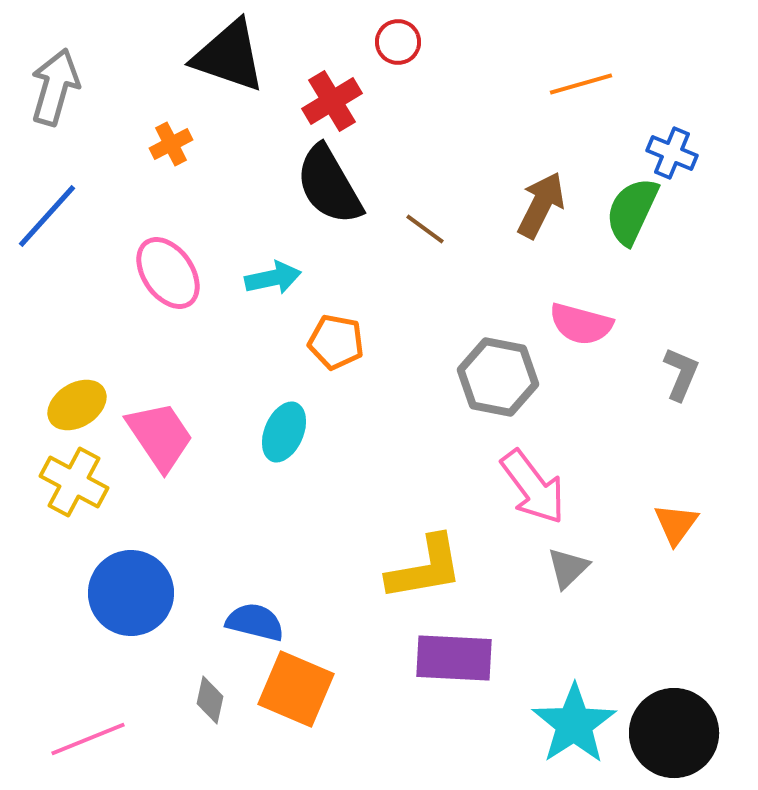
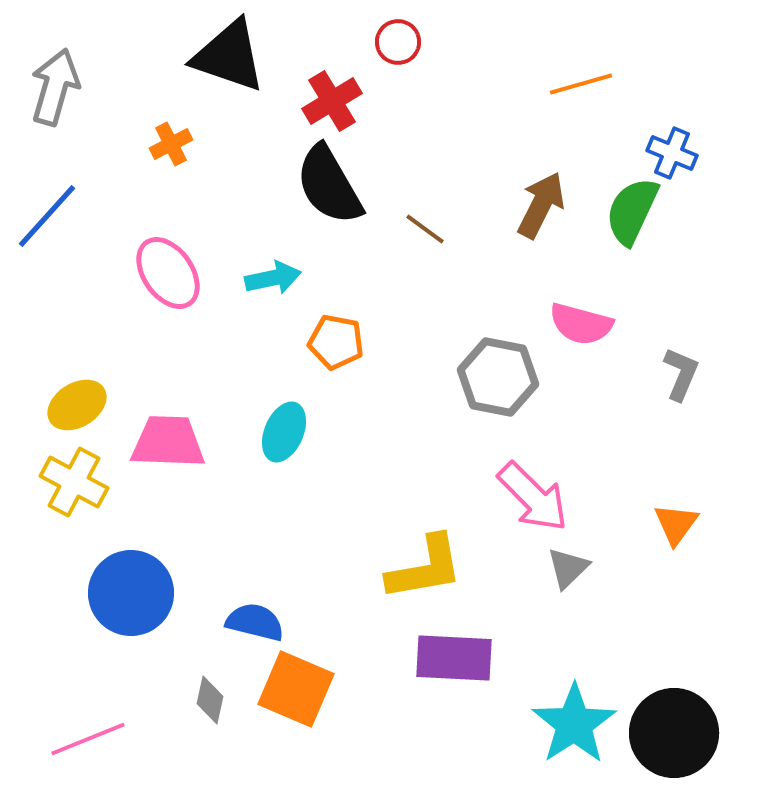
pink trapezoid: moved 8 px right, 6 px down; rotated 54 degrees counterclockwise
pink arrow: moved 10 px down; rotated 8 degrees counterclockwise
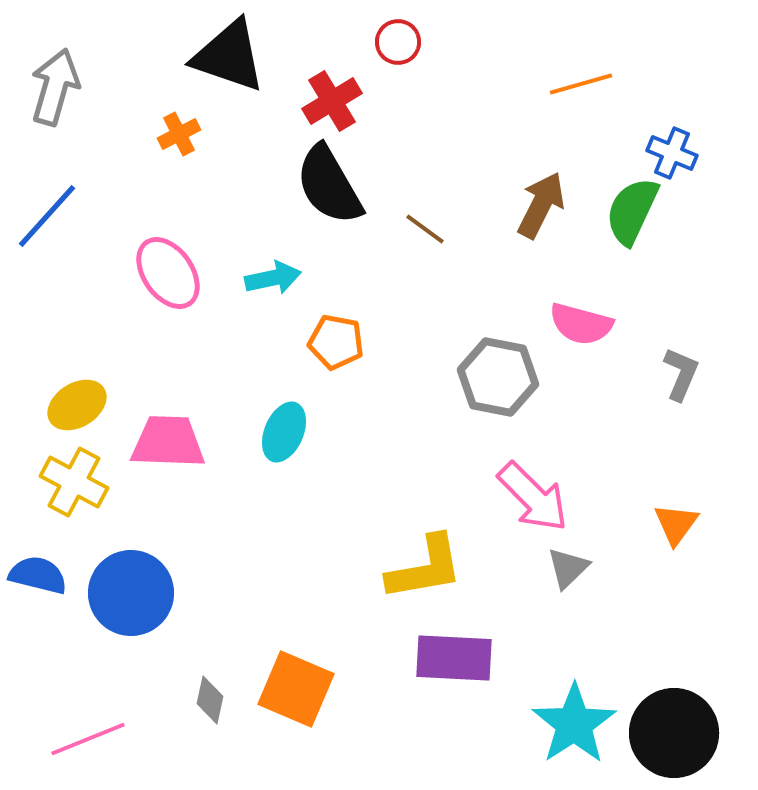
orange cross: moved 8 px right, 10 px up
blue semicircle: moved 217 px left, 47 px up
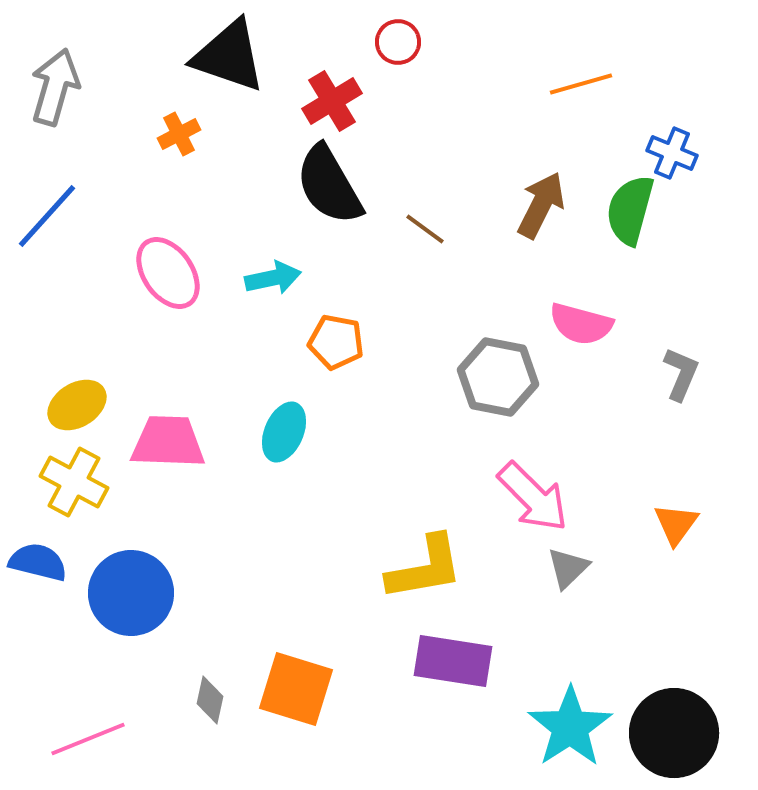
green semicircle: moved 2 px left, 1 px up; rotated 10 degrees counterclockwise
blue semicircle: moved 13 px up
purple rectangle: moved 1 px left, 3 px down; rotated 6 degrees clockwise
orange square: rotated 6 degrees counterclockwise
cyan star: moved 4 px left, 3 px down
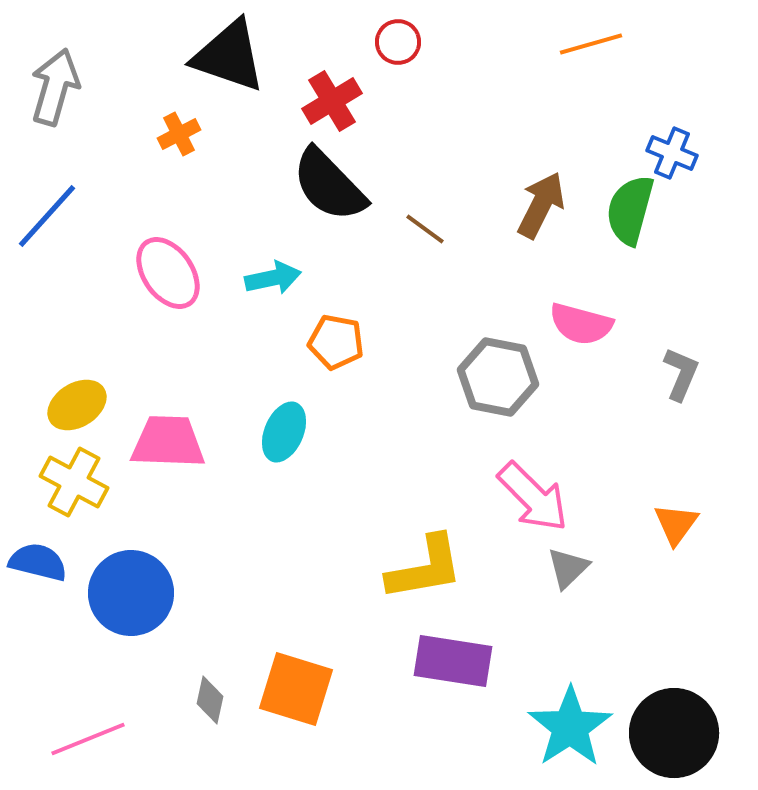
orange line: moved 10 px right, 40 px up
black semicircle: rotated 14 degrees counterclockwise
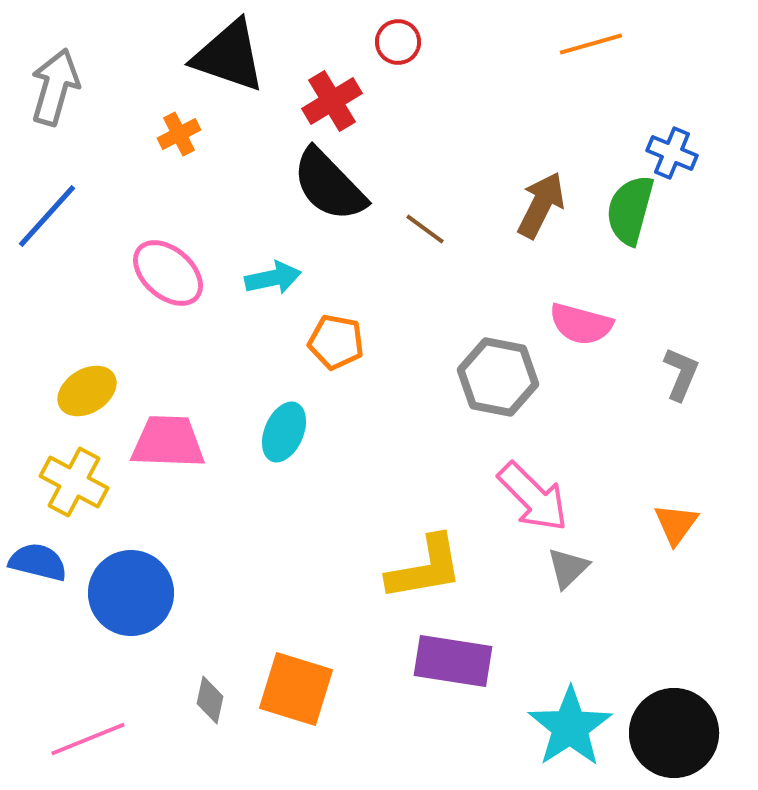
pink ellipse: rotated 14 degrees counterclockwise
yellow ellipse: moved 10 px right, 14 px up
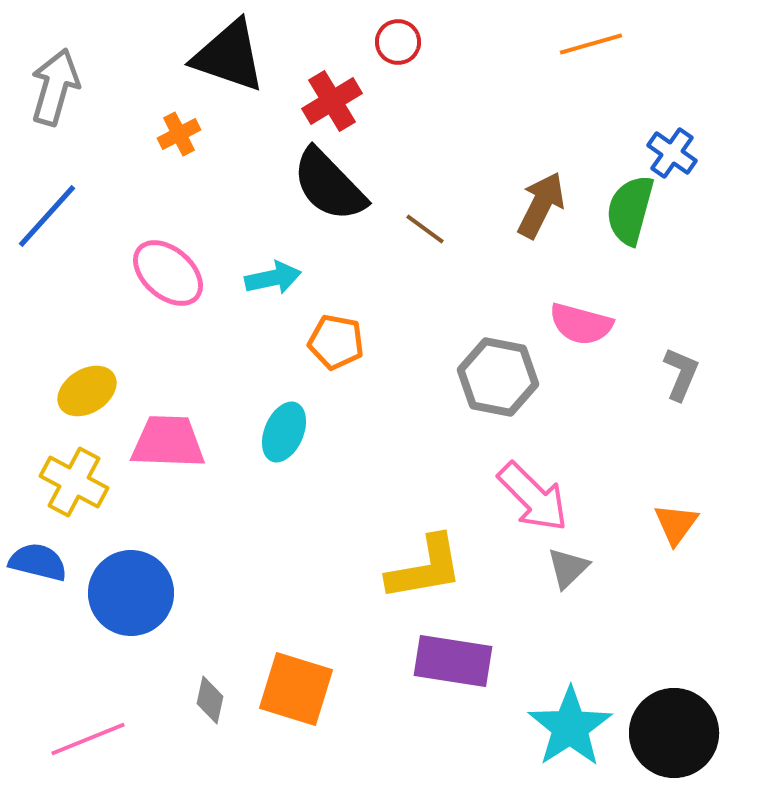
blue cross: rotated 12 degrees clockwise
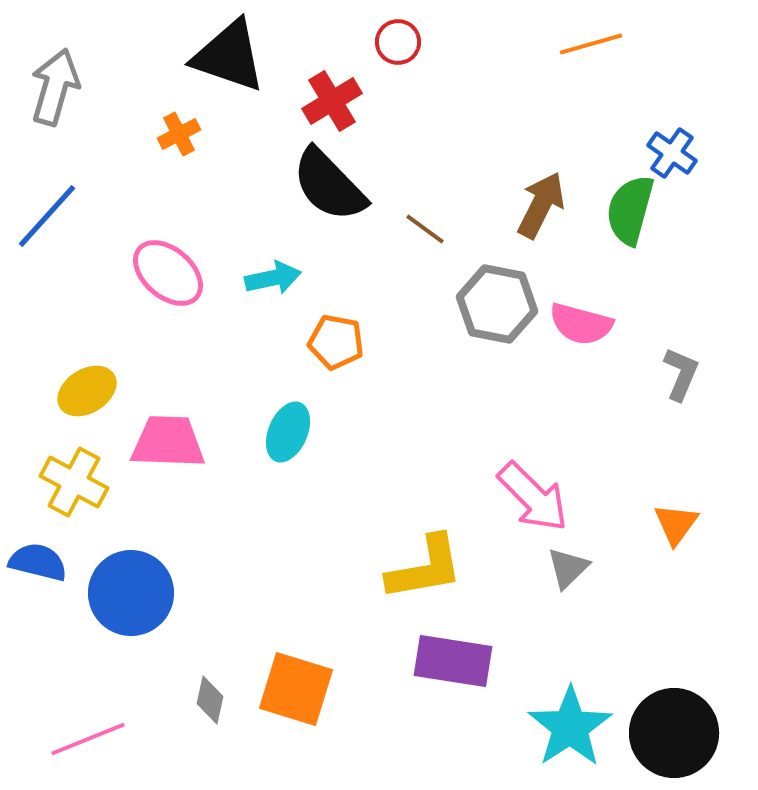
gray hexagon: moved 1 px left, 73 px up
cyan ellipse: moved 4 px right
